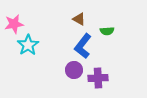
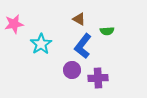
cyan star: moved 13 px right, 1 px up
purple circle: moved 2 px left
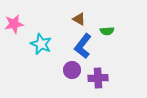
cyan star: rotated 15 degrees counterclockwise
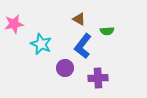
purple circle: moved 7 px left, 2 px up
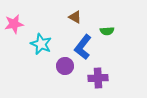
brown triangle: moved 4 px left, 2 px up
blue L-shape: moved 1 px down
purple circle: moved 2 px up
